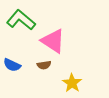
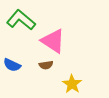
brown semicircle: moved 2 px right
yellow star: moved 1 px down
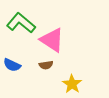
green L-shape: moved 3 px down
pink triangle: moved 1 px left, 1 px up
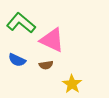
pink triangle: rotated 8 degrees counterclockwise
blue semicircle: moved 5 px right, 5 px up
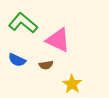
green L-shape: moved 2 px right
pink triangle: moved 6 px right
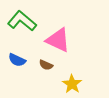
green L-shape: moved 1 px left, 2 px up
brown semicircle: rotated 32 degrees clockwise
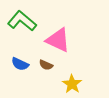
blue semicircle: moved 3 px right, 4 px down
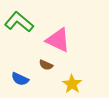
green L-shape: moved 3 px left, 1 px down
blue semicircle: moved 15 px down
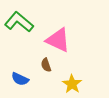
brown semicircle: rotated 48 degrees clockwise
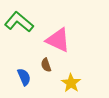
blue semicircle: moved 4 px right, 2 px up; rotated 138 degrees counterclockwise
yellow star: moved 1 px left, 1 px up
